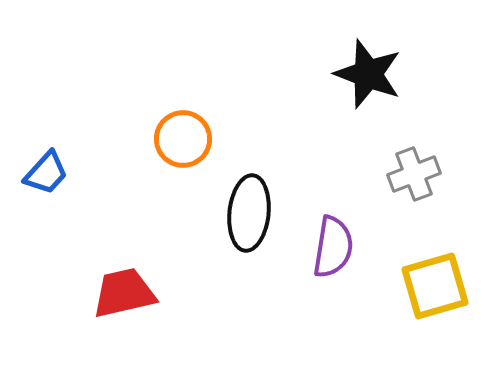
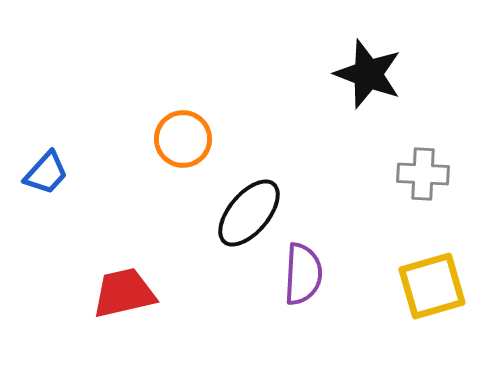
gray cross: moved 9 px right; rotated 24 degrees clockwise
black ellipse: rotated 34 degrees clockwise
purple semicircle: moved 30 px left, 27 px down; rotated 6 degrees counterclockwise
yellow square: moved 3 px left
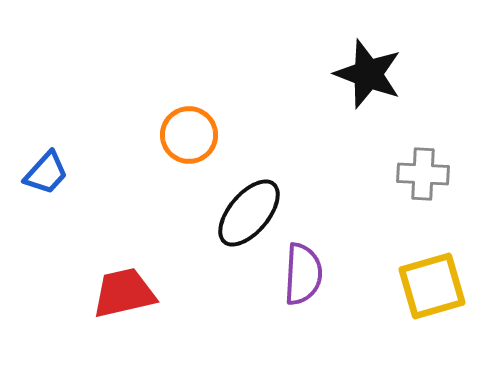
orange circle: moved 6 px right, 4 px up
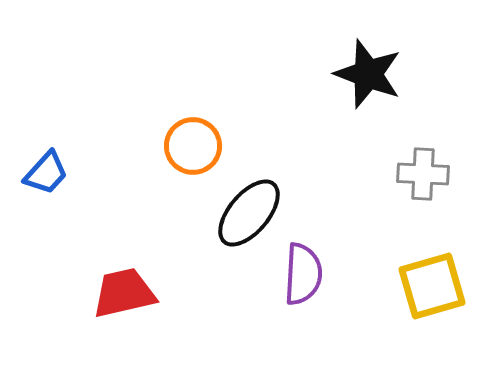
orange circle: moved 4 px right, 11 px down
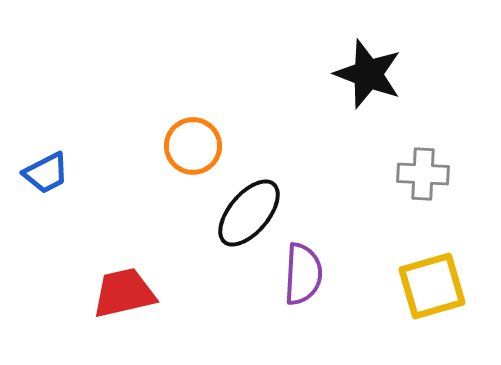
blue trapezoid: rotated 21 degrees clockwise
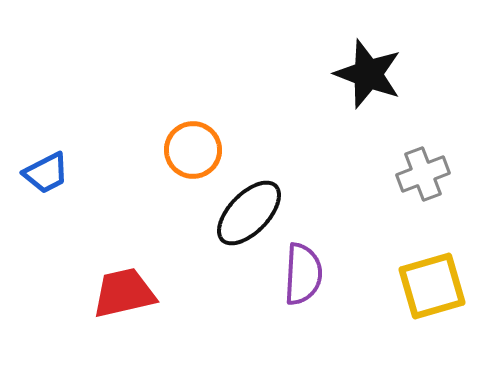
orange circle: moved 4 px down
gray cross: rotated 24 degrees counterclockwise
black ellipse: rotated 4 degrees clockwise
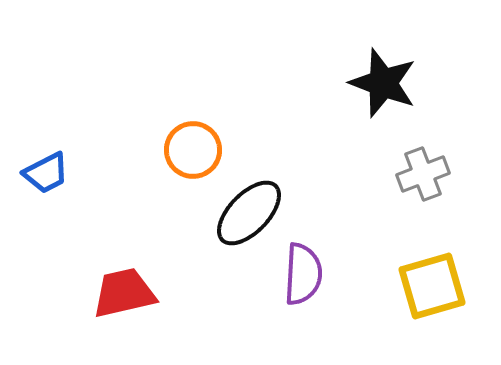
black star: moved 15 px right, 9 px down
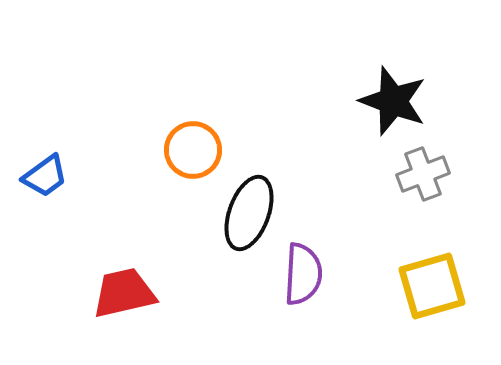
black star: moved 10 px right, 18 px down
blue trapezoid: moved 1 px left, 3 px down; rotated 9 degrees counterclockwise
black ellipse: rotated 24 degrees counterclockwise
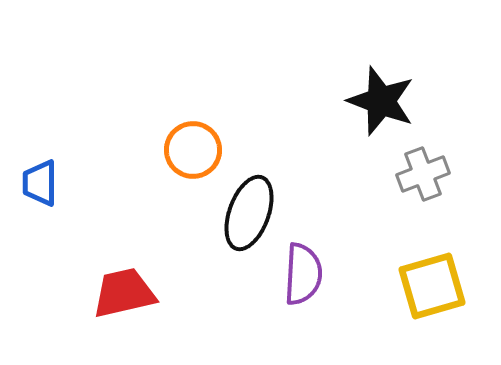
black star: moved 12 px left
blue trapezoid: moved 5 px left, 7 px down; rotated 126 degrees clockwise
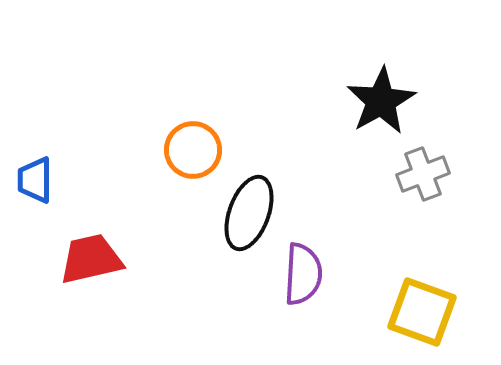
black star: rotated 22 degrees clockwise
blue trapezoid: moved 5 px left, 3 px up
yellow square: moved 10 px left, 26 px down; rotated 36 degrees clockwise
red trapezoid: moved 33 px left, 34 px up
